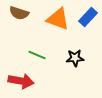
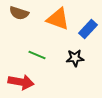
blue rectangle: moved 12 px down
red arrow: moved 1 px down
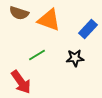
orange triangle: moved 9 px left, 1 px down
green line: rotated 54 degrees counterclockwise
red arrow: rotated 45 degrees clockwise
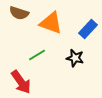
orange triangle: moved 2 px right, 3 px down
black star: rotated 18 degrees clockwise
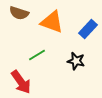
orange triangle: moved 1 px right, 1 px up
black star: moved 1 px right, 3 px down
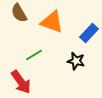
brown semicircle: rotated 42 degrees clockwise
blue rectangle: moved 1 px right, 4 px down
green line: moved 3 px left
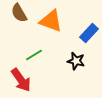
orange triangle: moved 1 px left, 1 px up
red arrow: moved 2 px up
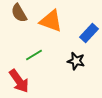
red arrow: moved 2 px left, 1 px down
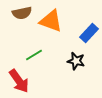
brown semicircle: moved 3 px right; rotated 72 degrees counterclockwise
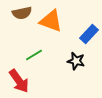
blue rectangle: moved 1 px down
